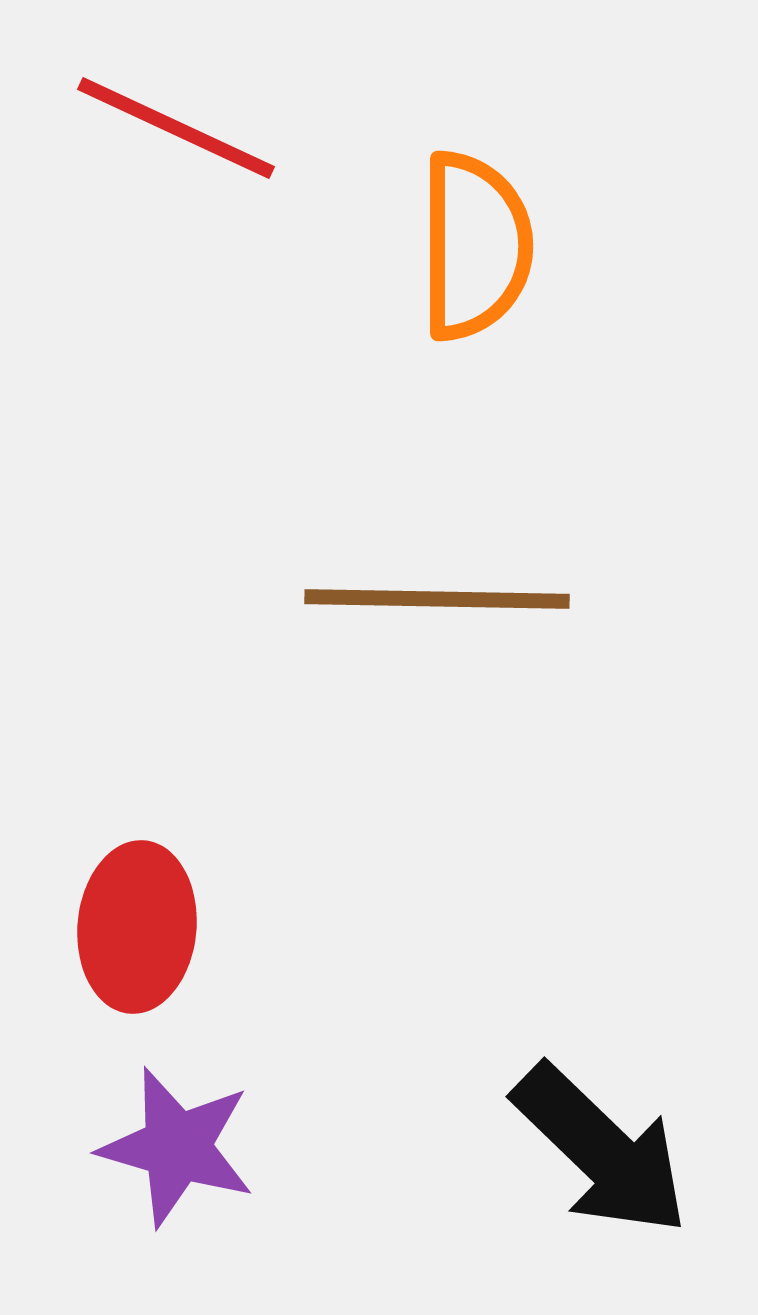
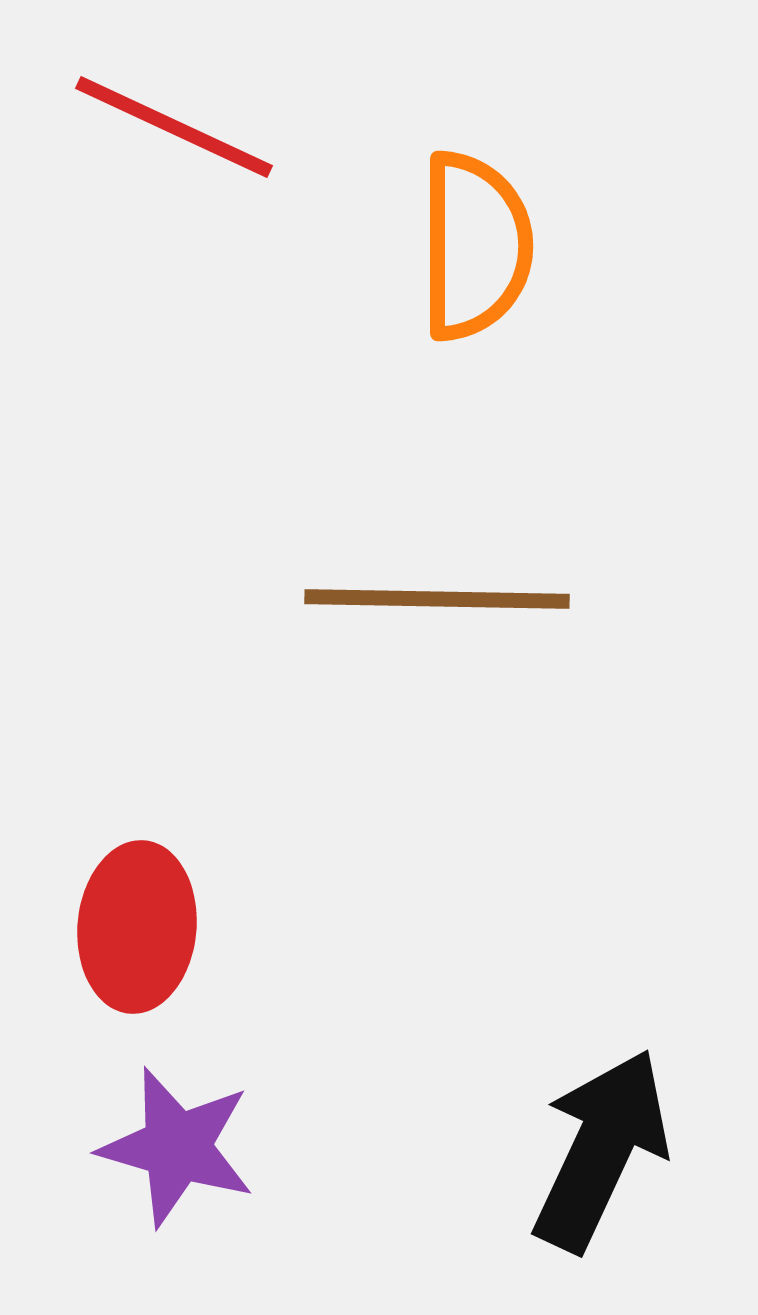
red line: moved 2 px left, 1 px up
black arrow: rotated 109 degrees counterclockwise
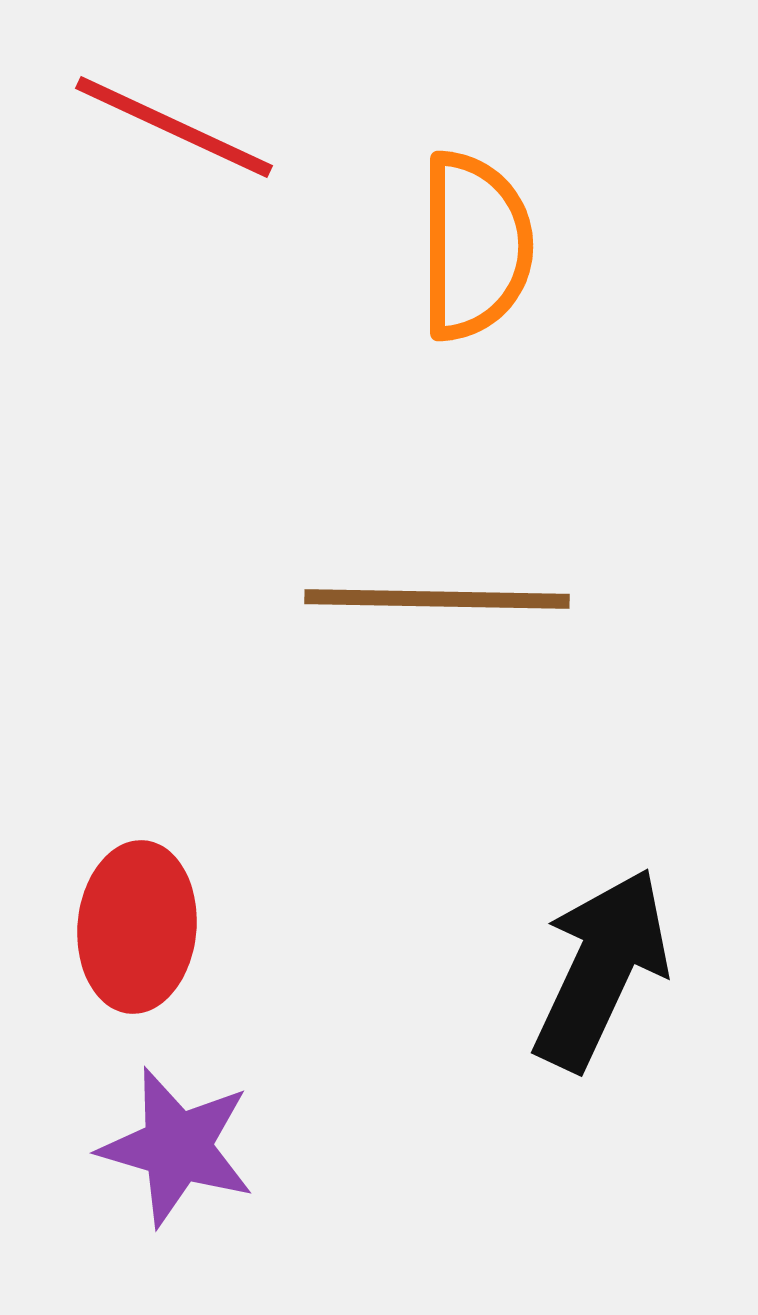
black arrow: moved 181 px up
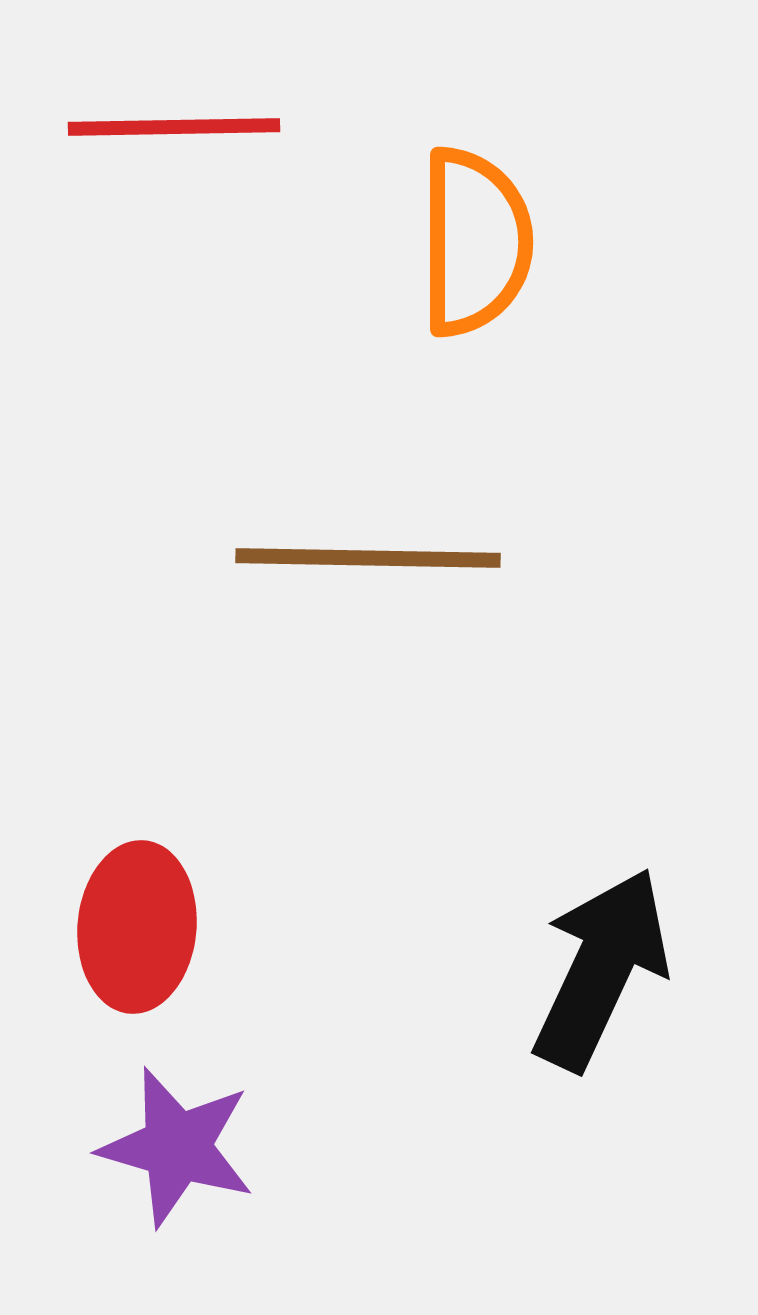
red line: rotated 26 degrees counterclockwise
orange semicircle: moved 4 px up
brown line: moved 69 px left, 41 px up
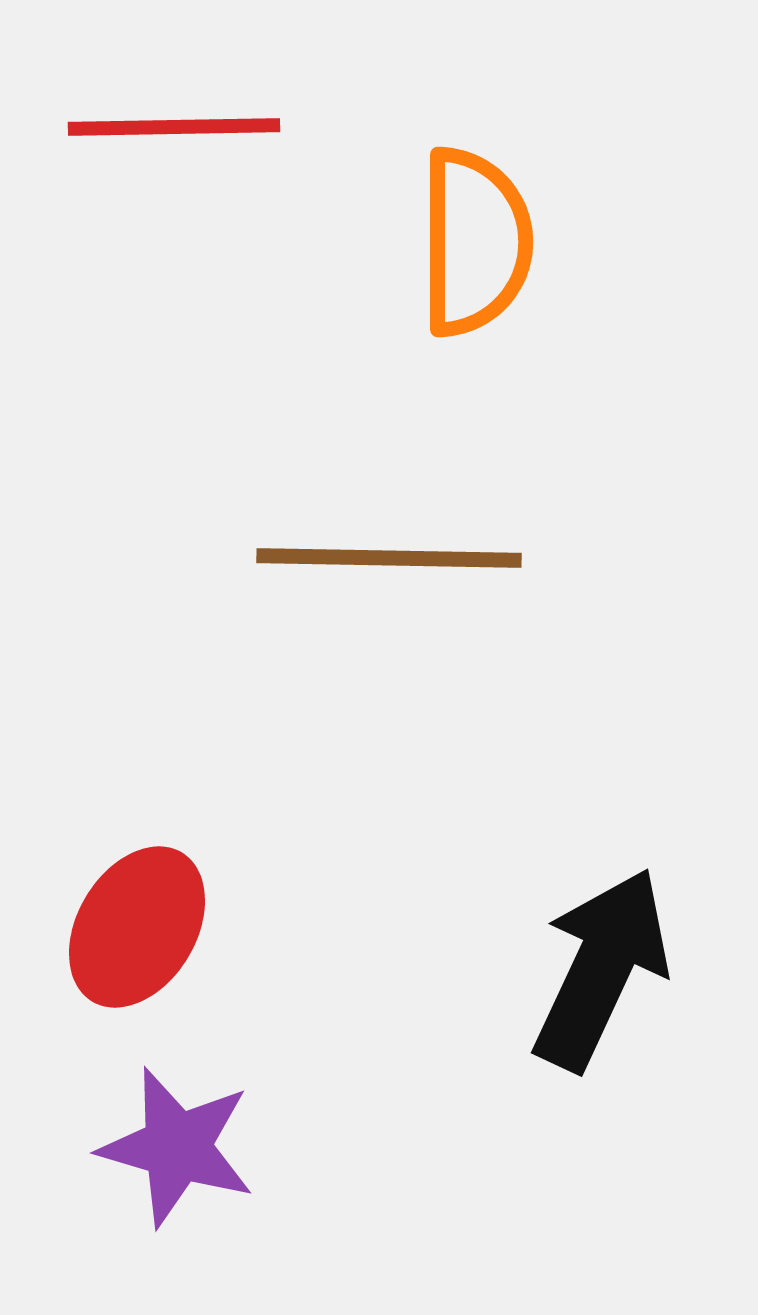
brown line: moved 21 px right
red ellipse: rotated 26 degrees clockwise
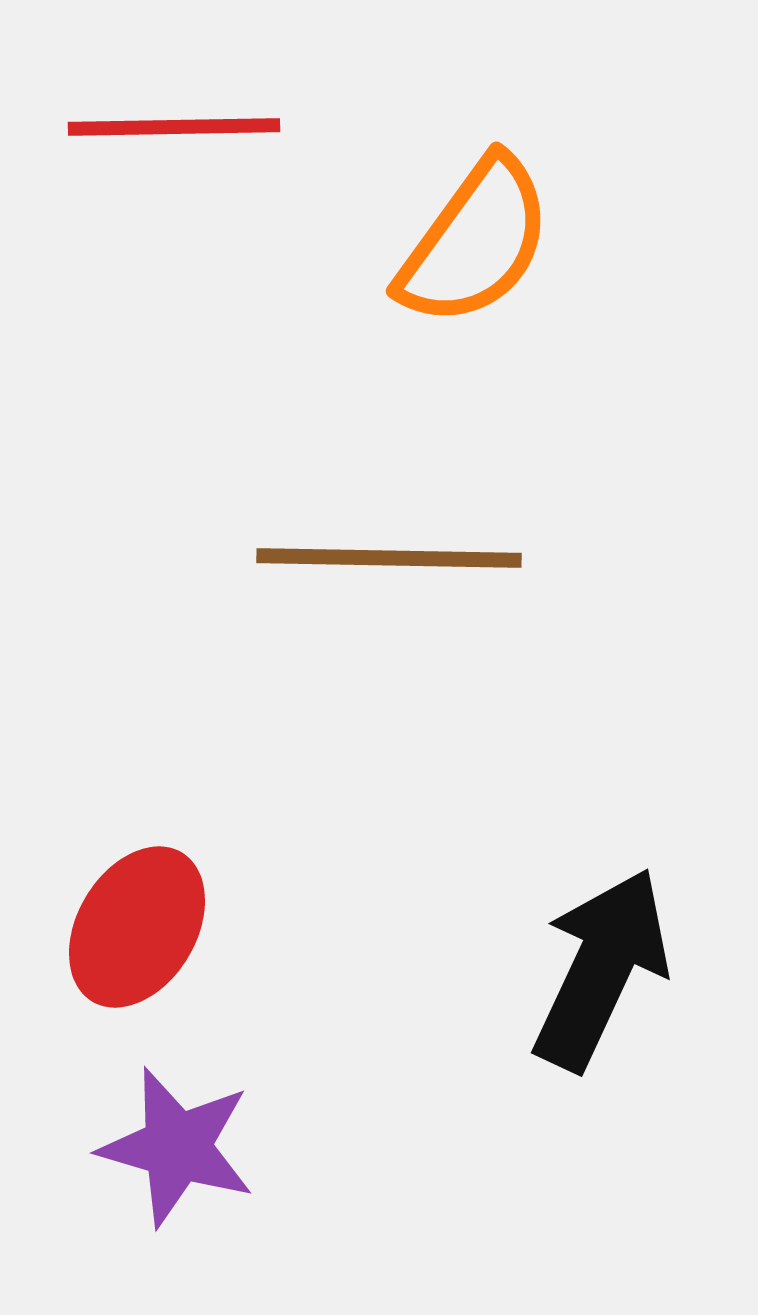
orange semicircle: rotated 36 degrees clockwise
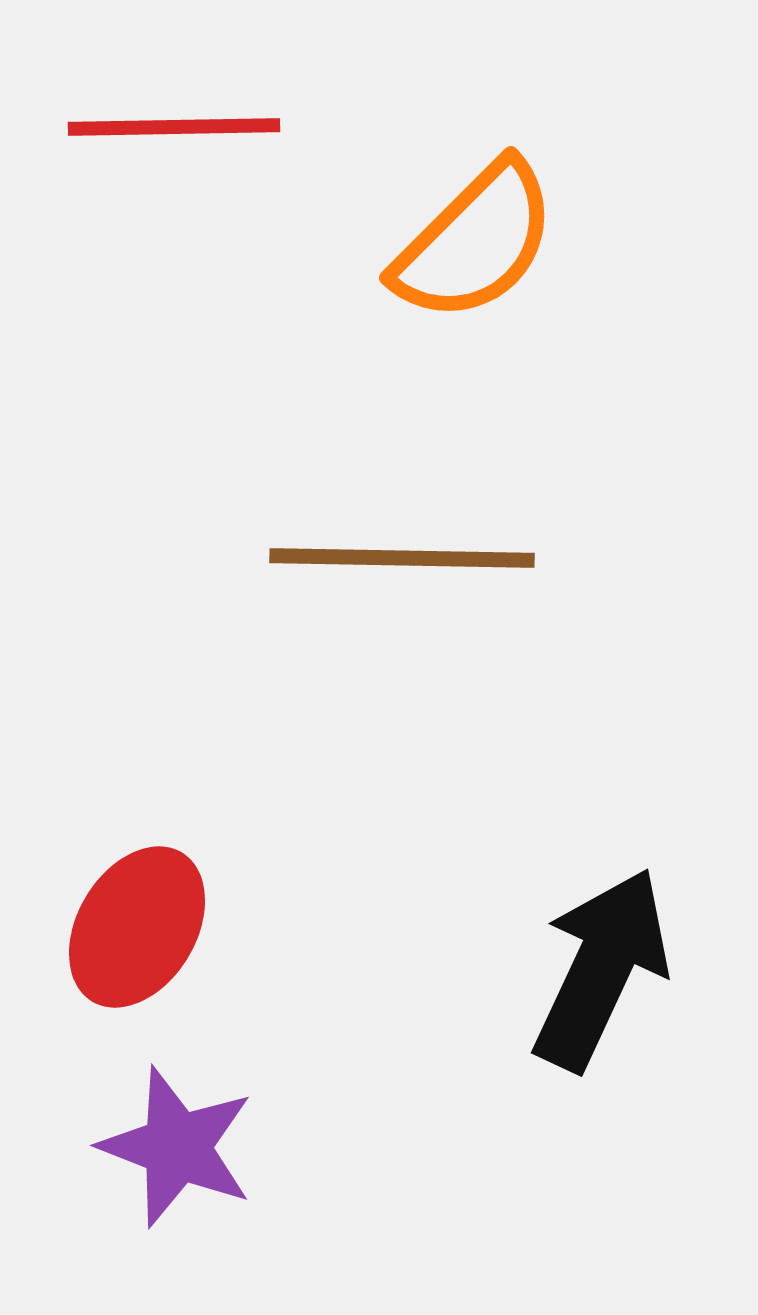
orange semicircle: rotated 9 degrees clockwise
brown line: moved 13 px right
purple star: rotated 5 degrees clockwise
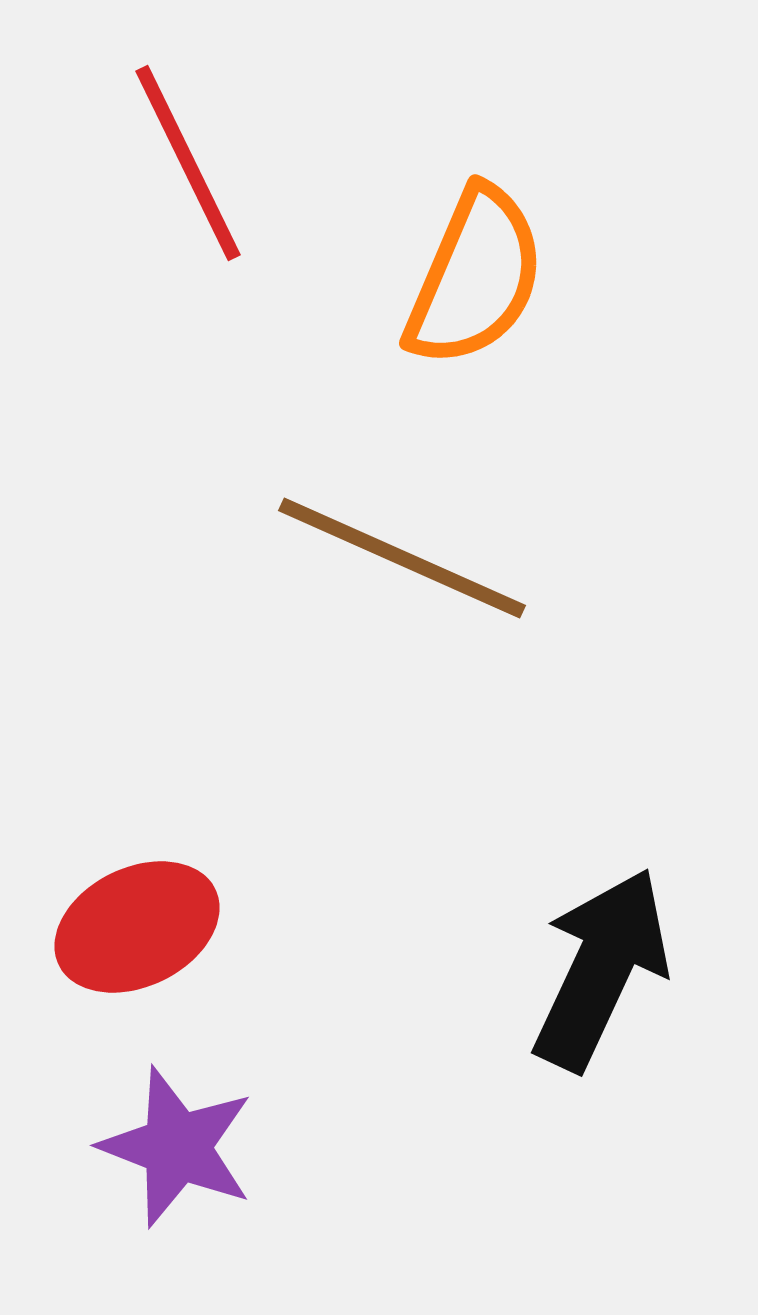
red line: moved 14 px right, 36 px down; rotated 65 degrees clockwise
orange semicircle: moved 35 px down; rotated 22 degrees counterclockwise
brown line: rotated 23 degrees clockwise
red ellipse: rotated 33 degrees clockwise
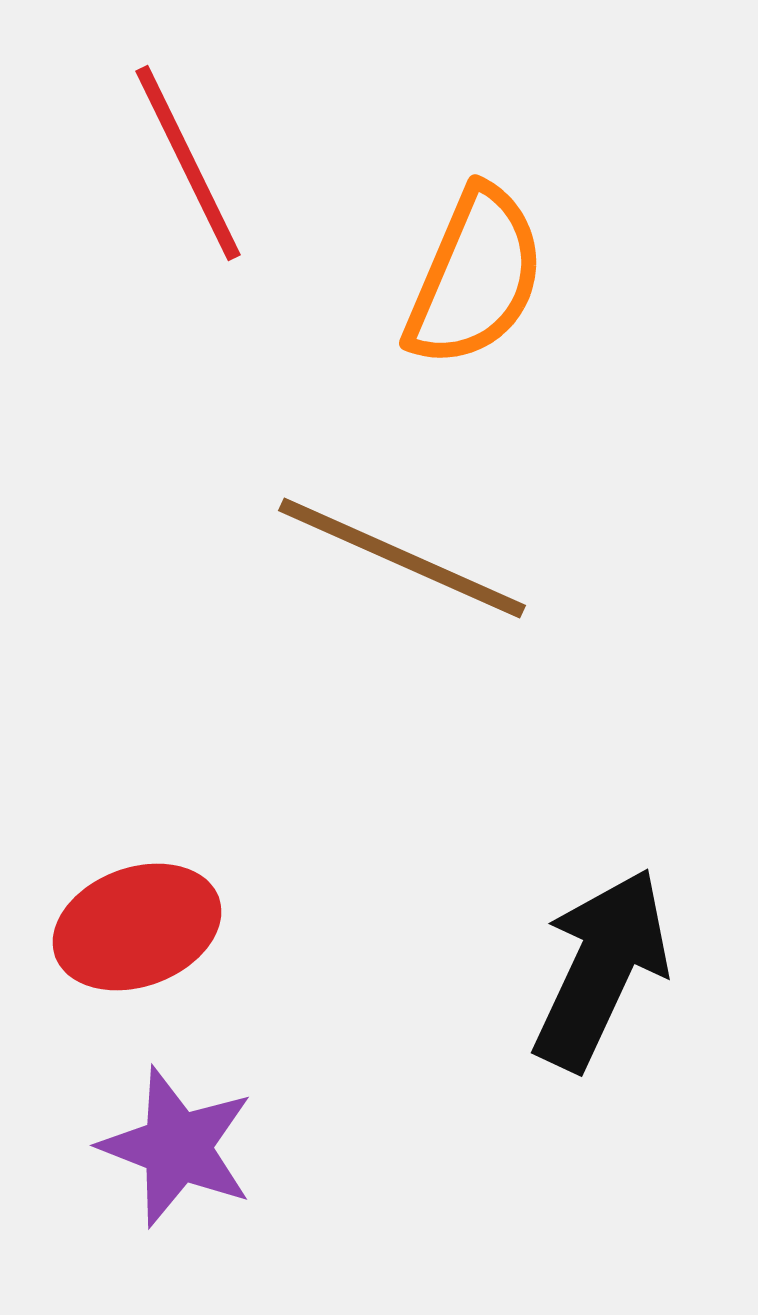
red ellipse: rotated 6 degrees clockwise
